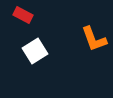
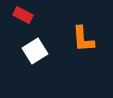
orange L-shape: moved 11 px left; rotated 16 degrees clockwise
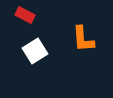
red rectangle: moved 2 px right
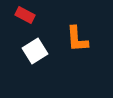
orange L-shape: moved 6 px left
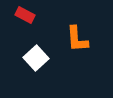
white square: moved 1 px right, 7 px down; rotated 10 degrees counterclockwise
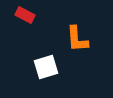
white square: moved 10 px right, 9 px down; rotated 25 degrees clockwise
